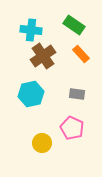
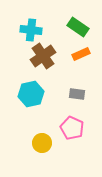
green rectangle: moved 4 px right, 2 px down
orange rectangle: rotated 72 degrees counterclockwise
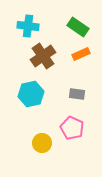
cyan cross: moved 3 px left, 4 px up
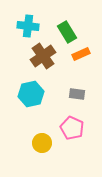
green rectangle: moved 11 px left, 5 px down; rotated 25 degrees clockwise
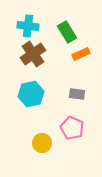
brown cross: moved 10 px left, 2 px up
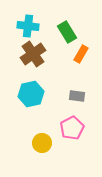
orange rectangle: rotated 36 degrees counterclockwise
gray rectangle: moved 2 px down
pink pentagon: rotated 20 degrees clockwise
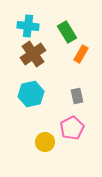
gray rectangle: rotated 70 degrees clockwise
yellow circle: moved 3 px right, 1 px up
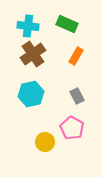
green rectangle: moved 8 px up; rotated 35 degrees counterclockwise
orange rectangle: moved 5 px left, 2 px down
gray rectangle: rotated 14 degrees counterclockwise
pink pentagon: rotated 15 degrees counterclockwise
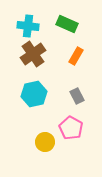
cyan hexagon: moved 3 px right
pink pentagon: moved 1 px left
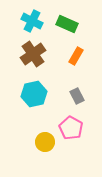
cyan cross: moved 4 px right, 5 px up; rotated 20 degrees clockwise
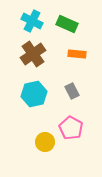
orange rectangle: moved 1 px right, 2 px up; rotated 66 degrees clockwise
gray rectangle: moved 5 px left, 5 px up
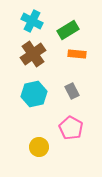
green rectangle: moved 1 px right, 6 px down; rotated 55 degrees counterclockwise
yellow circle: moved 6 px left, 5 px down
